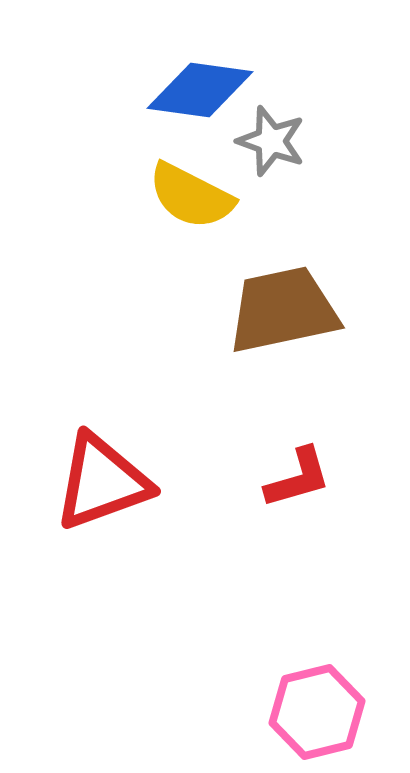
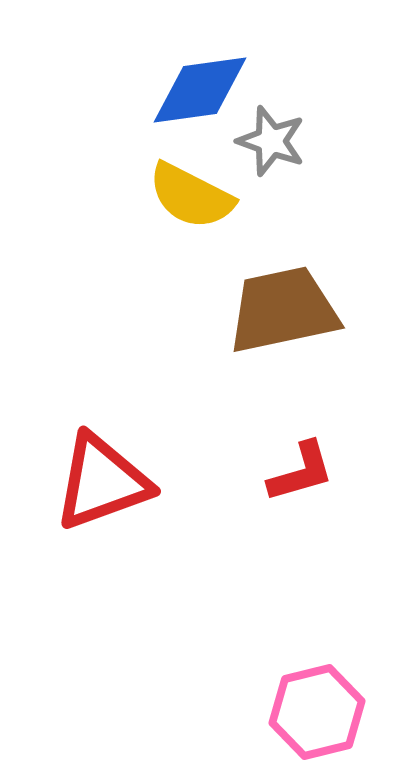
blue diamond: rotated 16 degrees counterclockwise
red L-shape: moved 3 px right, 6 px up
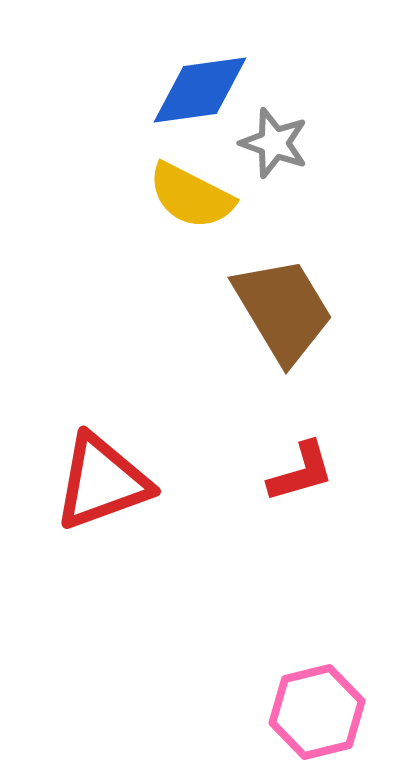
gray star: moved 3 px right, 2 px down
brown trapezoid: rotated 71 degrees clockwise
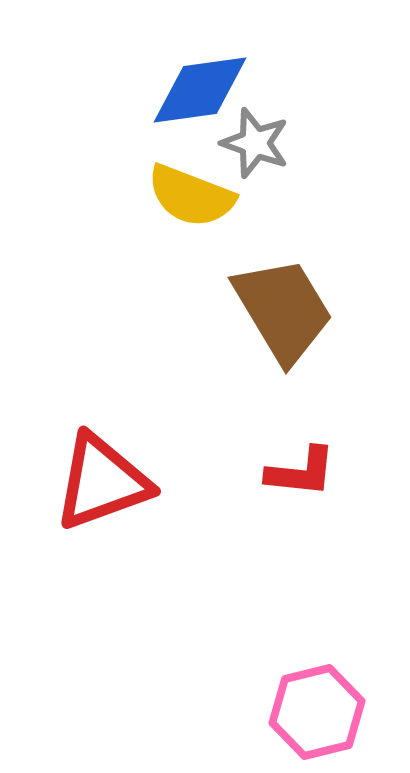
gray star: moved 19 px left
yellow semicircle: rotated 6 degrees counterclockwise
red L-shape: rotated 22 degrees clockwise
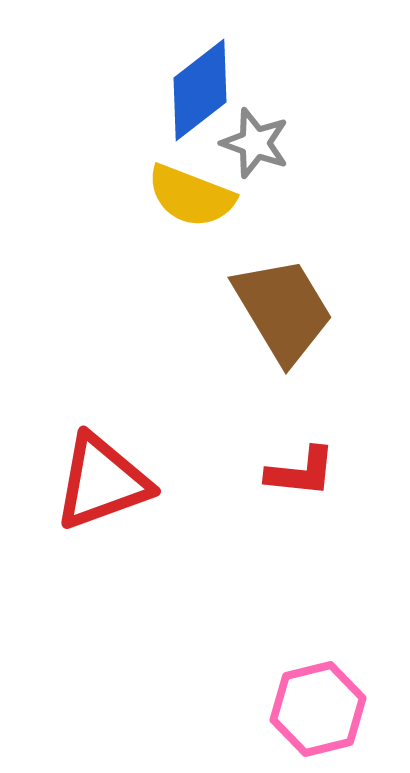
blue diamond: rotated 30 degrees counterclockwise
pink hexagon: moved 1 px right, 3 px up
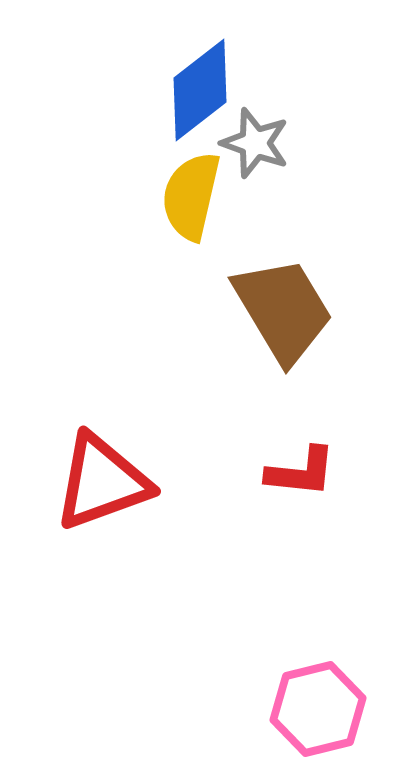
yellow semicircle: rotated 82 degrees clockwise
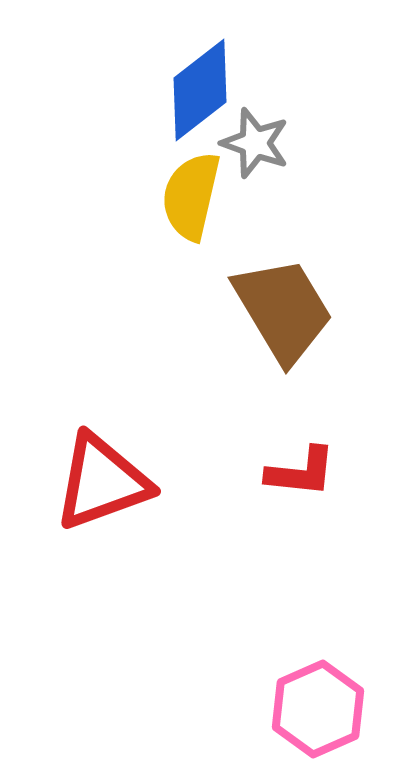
pink hexagon: rotated 10 degrees counterclockwise
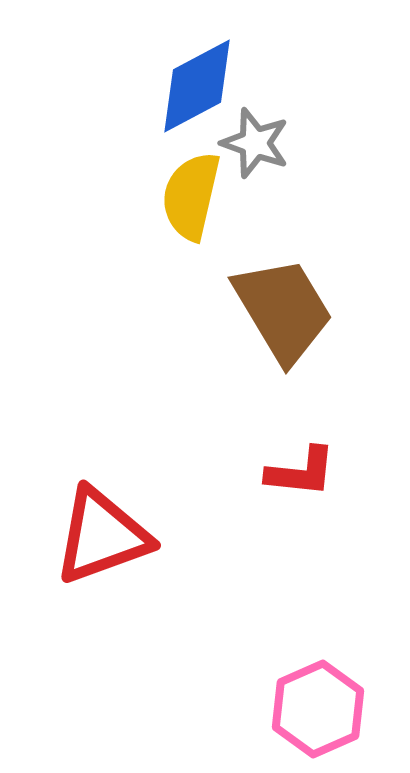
blue diamond: moved 3 px left, 4 px up; rotated 10 degrees clockwise
red triangle: moved 54 px down
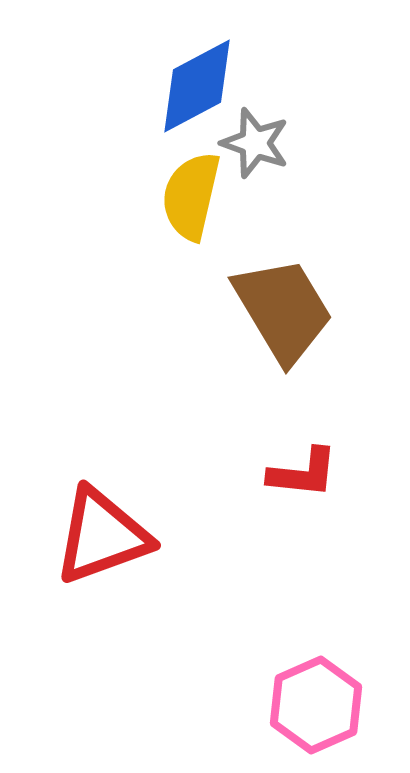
red L-shape: moved 2 px right, 1 px down
pink hexagon: moved 2 px left, 4 px up
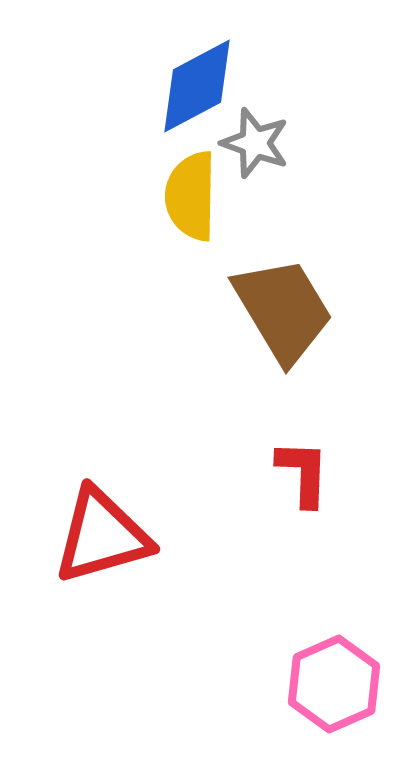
yellow semicircle: rotated 12 degrees counterclockwise
red L-shape: rotated 94 degrees counterclockwise
red triangle: rotated 4 degrees clockwise
pink hexagon: moved 18 px right, 21 px up
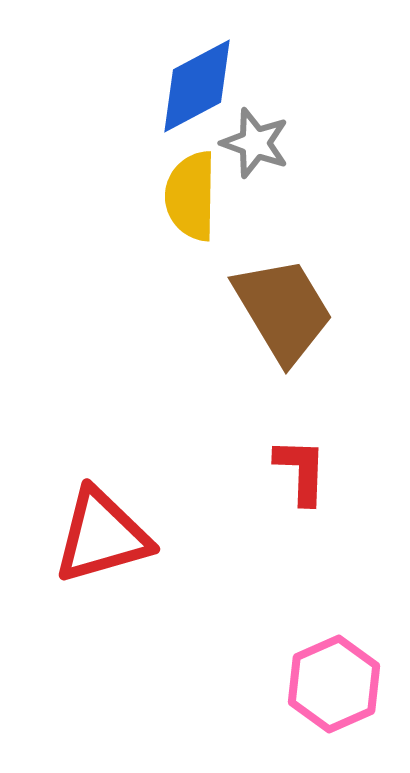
red L-shape: moved 2 px left, 2 px up
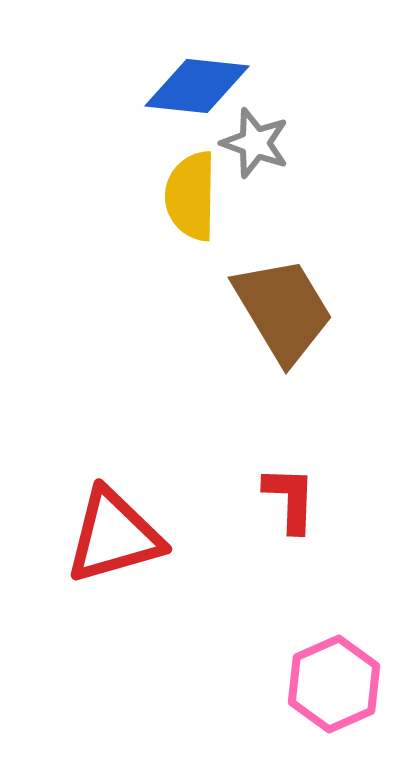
blue diamond: rotated 34 degrees clockwise
red L-shape: moved 11 px left, 28 px down
red triangle: moved 12 px right
